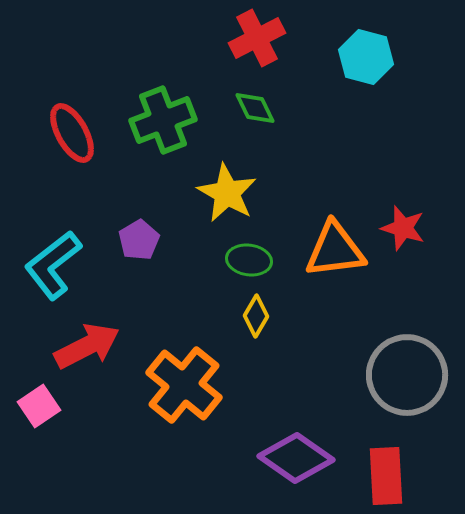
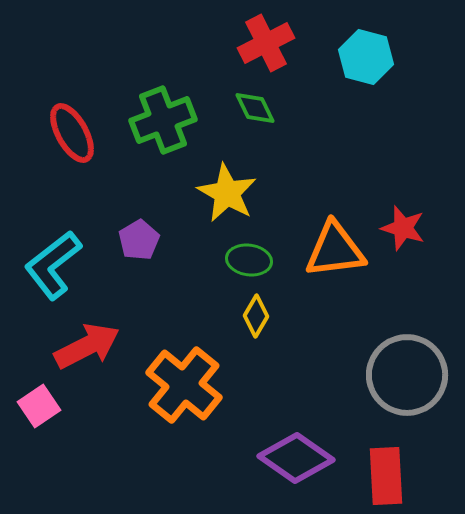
red cross: moved 9 px right, 5 px down
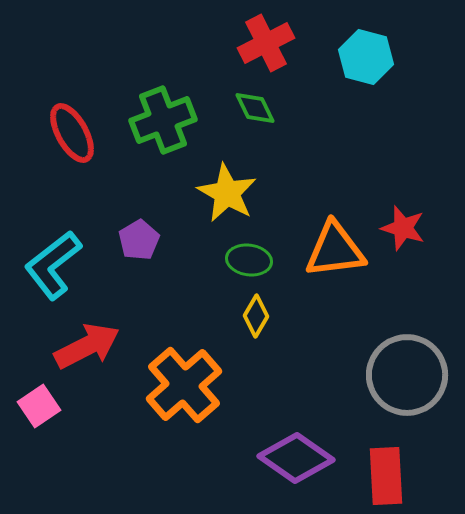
orange cross: rotated 10 degrees clockwise
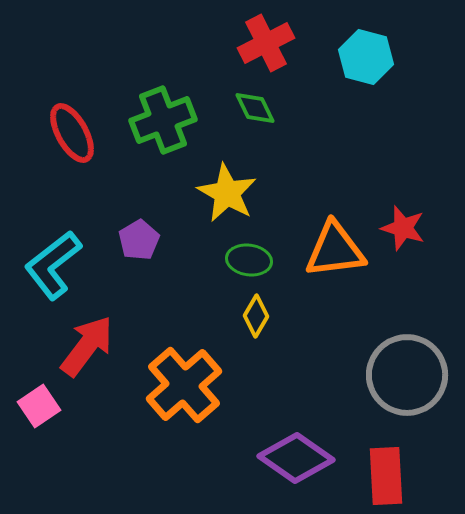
red arrow: rotated 26 degrees counterclockwise
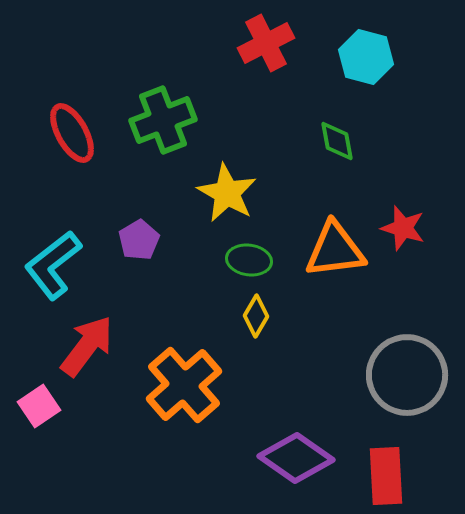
green diamond: moved 82 px right, 33 px down; rotated 15 degrees clockwise
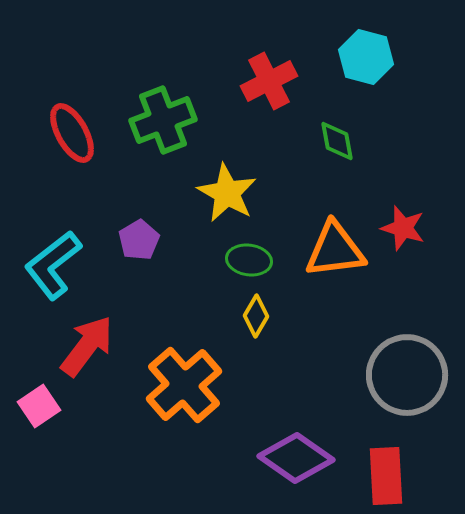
red cross: moved 3 px right, 38 px down
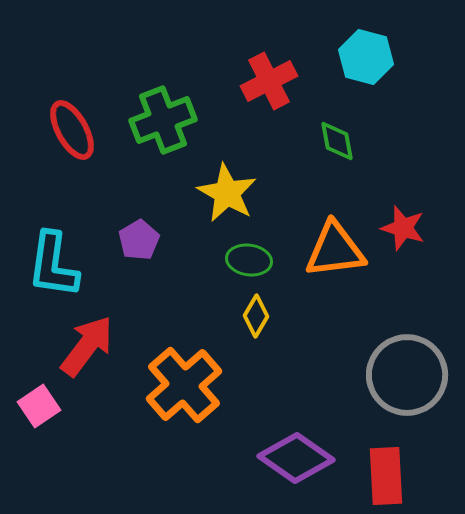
red ellipse: moved 3 px up
cyan L-shape: rotated 44 degrees counterclockwise
